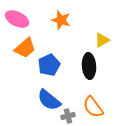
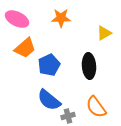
orange star: moved 2 px up; rotated 18 degrees counterclockwise
yellow triangle: moved 2 px right, 7 px up
orange semicircle: moved 3 px right
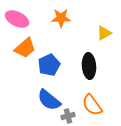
orange semicircle: moved 4 px left, 2 px up
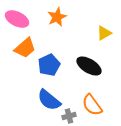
orange star: moved 4 px left, 1 px up; rotated 24 degrees counterclockwise
black ellipse: rotated 55 degrees counterclockwise
gray cross: moved 1 px right
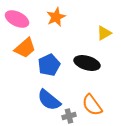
orange star: moved 1 px left
black ellipse: moved 2 px left, 3 px up; rotated 15 degrees counterclockwise
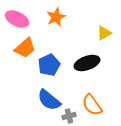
black ellipse: rotated 35 degrees counterclockwise
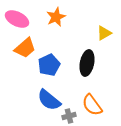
black ellipse: rotated 60 degrees counterclockwise
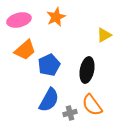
pink ellipse: moved 2 px right, 1 px down; rotated 40 degrees counterclockwise
yellow triangle: moved 2 px down
orange trapezoid: moved 2 px down
black ellipse: moved 7 px down
blue semicircle: rotated 100 degrees counterclockwise
gray cross: moved 1 px right, 3 px up
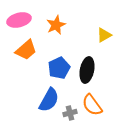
orange star: moved 8 px down
orange trapezoid: moved 1 px right
blue pentagon: moved 10 px right, 3 px down
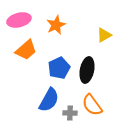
gray cross: rotated 16 degrees clockwise
